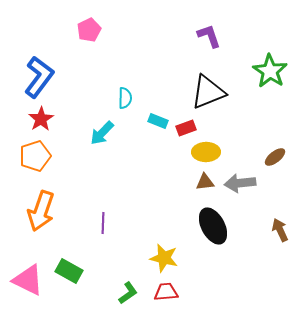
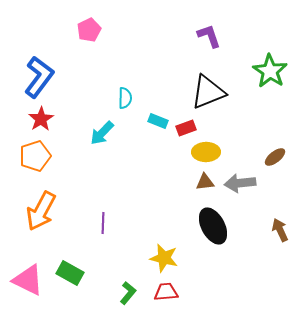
orange arrow: rotated 9 degrees clockwise
green rectangle: moved 1 px right, 2 px down
green L-shape: rotated 15 degrees counterclockwise
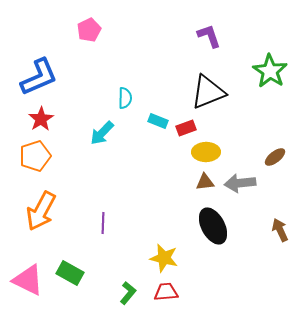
blue L-shape: rotated 30 degrees clockwise
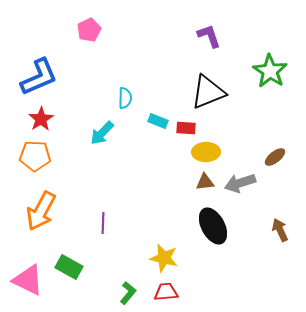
red rectangle: rotated 24 degrees clockwise
orange pentagon: rotated 20 degrees clockwise
gray arrow: rotated 12 degrees counterclockwise
green rectangle: moved 1 px left, 6 px up
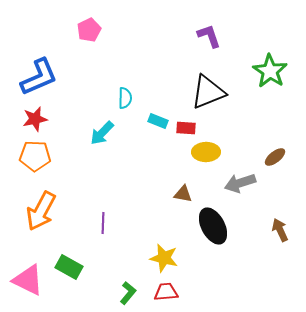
red star: moved 6 px left; rotated 20 degrees clockwise
brown triangle: moved 22 px left, 12 px down; rotated 18 degrees clockwise
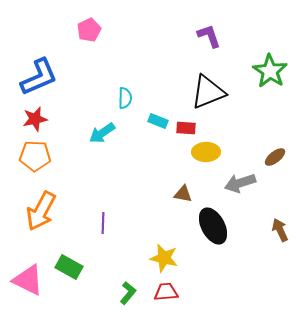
cyan arrow: rotated 12 degrees clockwise
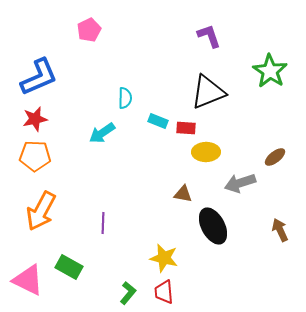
red trapezoid: moved 2 px left; rotated 90 degrees counterclockwise
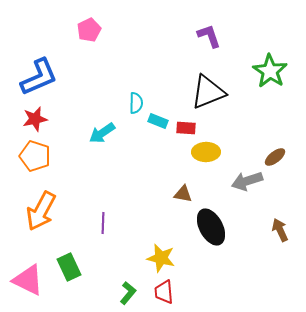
cyan semicircle: moved 11 px right, 5 px down
orange pentagon: rotated 16 degrees clockwise
gray arrow: moved 7 px right, 2 px up
black ellipse: moved 2 px left, 1 px down
yellow star: moved 3 px left
green rectangle: rotated 36 degrees clockwise
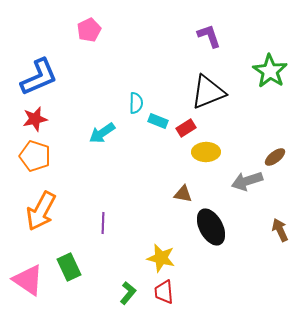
red rectangle: rotated 36 degrees counterclockwise
pink triangle: rotated 8 degrees clockwise
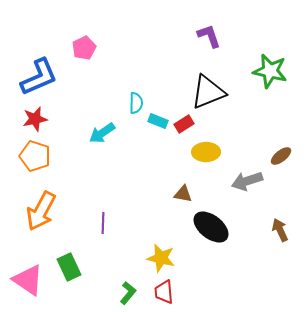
pink pentagon: moved 5 px left, 18 px down
green star: rotated 20 degrees counterclockwise
red rectangle: moved 2 px left, 4 px up
brown ellipse: moved 6 px right, 1 px up
black ellipse: rotated 24 degrees counterclockwise
